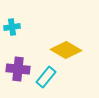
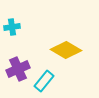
purple cross: rotated 30 degrees counterclockwise
cyan rectangle: moved 2 px left, 4 px down
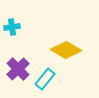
purple cross: rotated 20 degrees counterclockwise
cyan rectangle: moved 1 px right, 2 px up
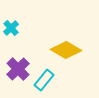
cyan cross: moved 1 px left, 1 px down; rotated 35 degrees counterclockwise
cyan rectangle: moved 1 px left, 1 px down
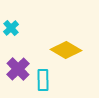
cyan rectangle: moved 1 px left; rotated 40 degrees counterclockwise
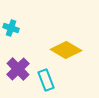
cyan cross: rotated 28 degrees counterclockwise
cyan rectangle: moved 3 px right; rotated 20 degrees counterclockwise
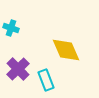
yellow diamond: rotated 36 degrees clockwise
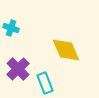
cyan rectangle: moved 1 px left, 3 px down
